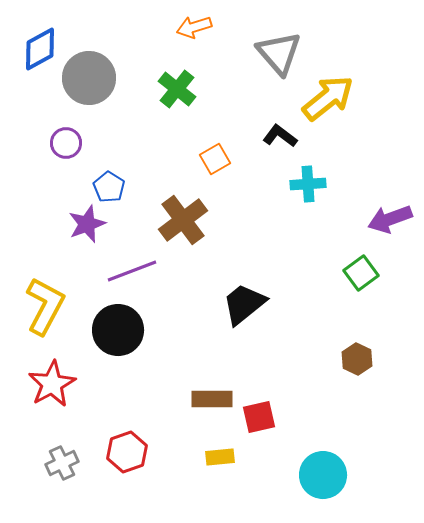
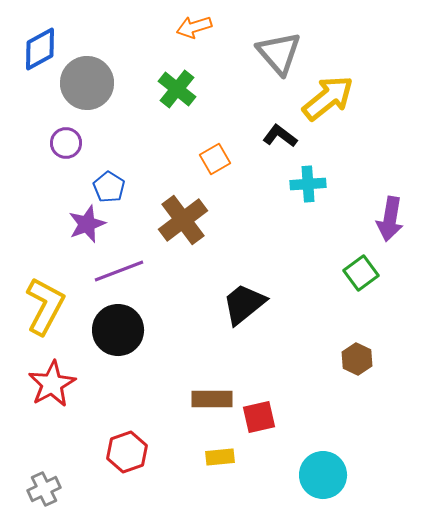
gray circle: moved 2 px left, 5 px down
purple arrow: rotated 60 degrees counterclockwise
purple line: moved 13 px left
gray cross: moved 18 px left, 26 px down
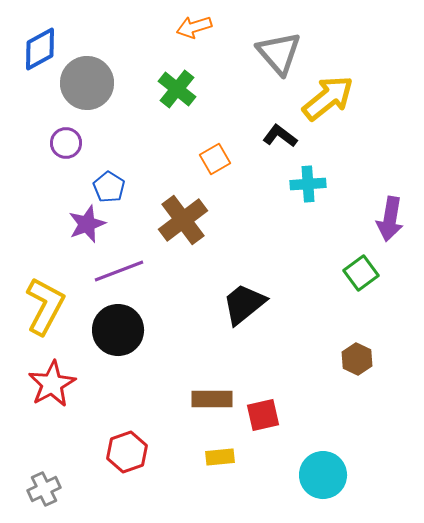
red square: moved 4 px right, 2 px up
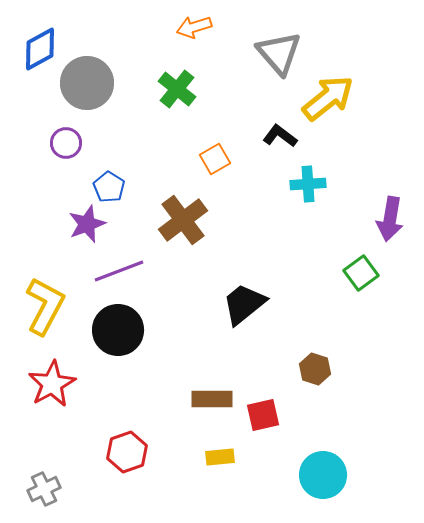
brown hexagon: moved 42 px left, 10 px down; rotated 8 degrees counterclockwise
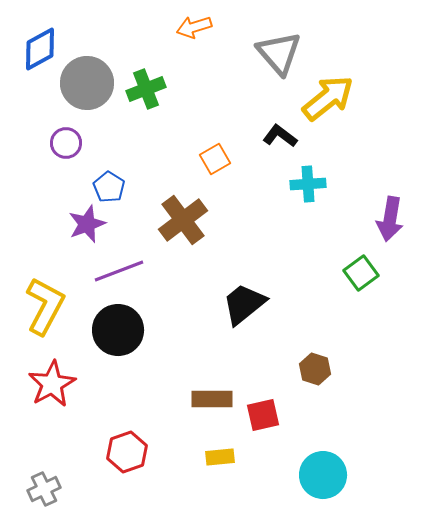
green cross: moved 31 px left; rotated 30 degrees clockwise
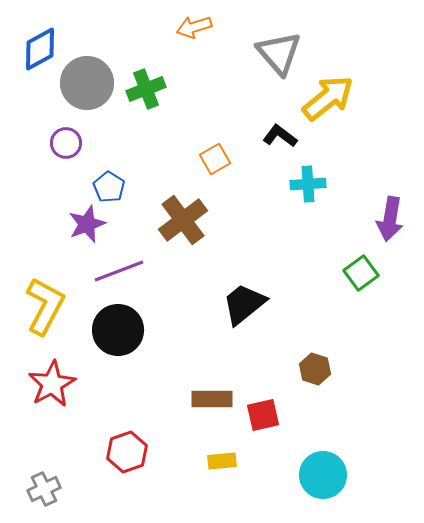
yellow rectangle: moved 2 px right, 4 px down
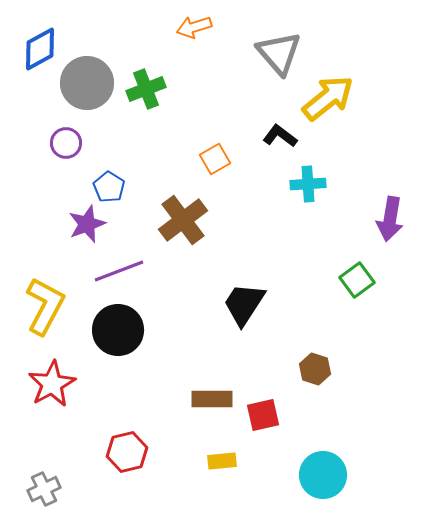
green square: moved 4 px left, 7 px down
black trapezoid: rotated 18 degrees counterclockwise
red hexagon: rotated 6 degrees clockwise
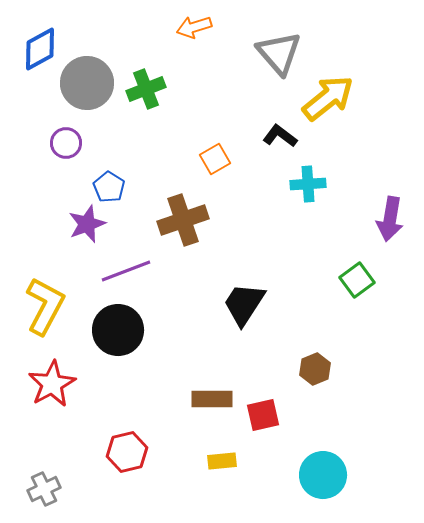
brown cross: rotated 18 degrees clockwise
purple line: moved 7 px right
brown hexagon: rotated 20 degrees clockwise
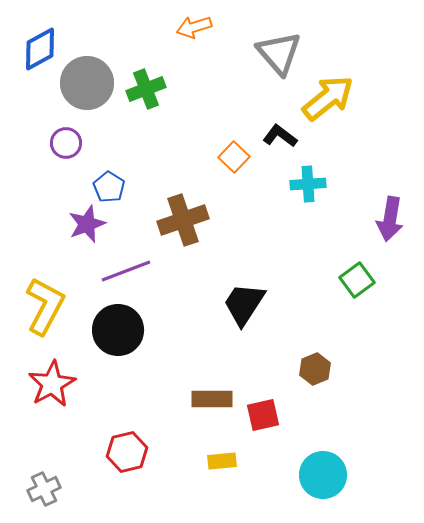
orange square: moved 19 px right, 2 px up; rotated 16 degrees counterclockwise
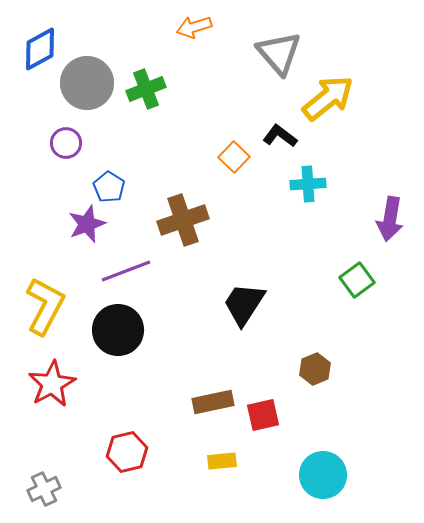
brown rectangle: moved 1 px right, 3 px down; rotated 12 degrees counterclockwise
